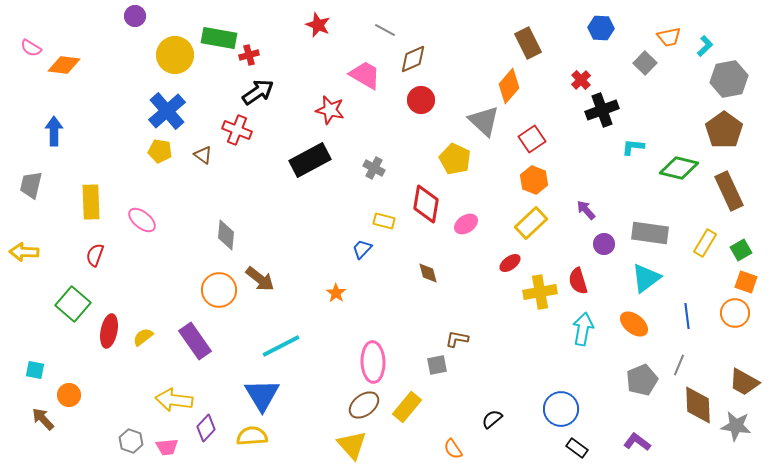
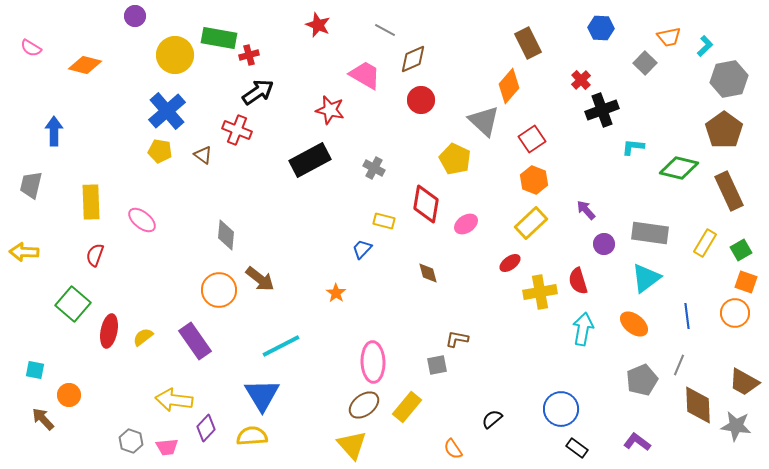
orange diamond at (64, 65): moved 21 px right; rotated 8 degrees clockwise
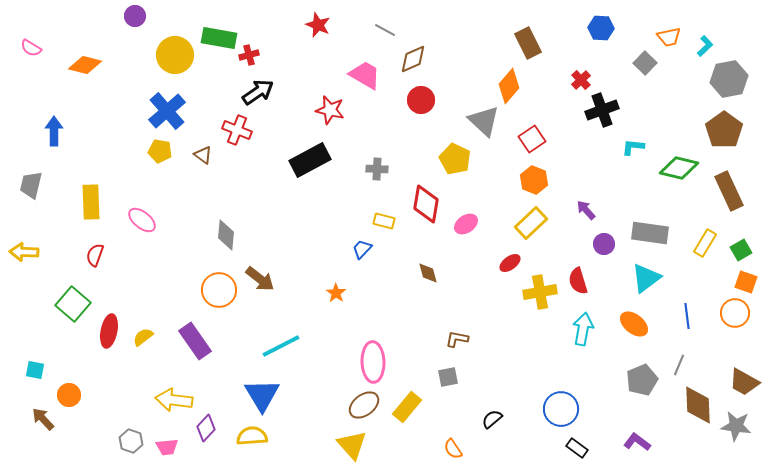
gray cross at (374, 168): moved 3 px right, 1 px down; rotated 25 degrees counterclockwise
gray square at (437, 365): moved 11 px right, 12 px down
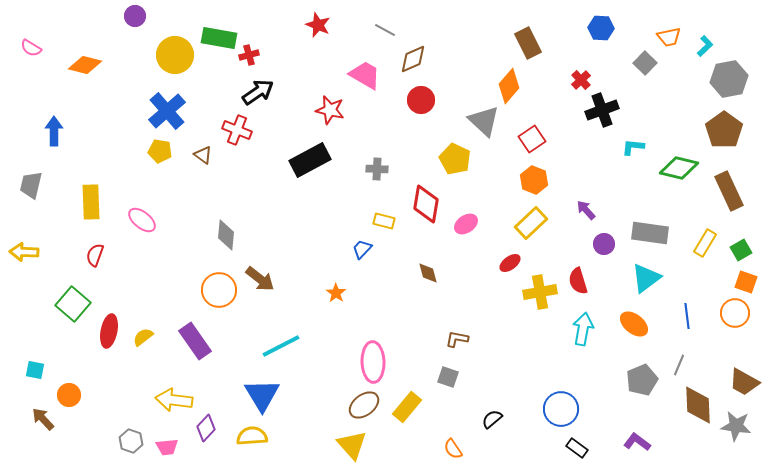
gray square at (448, 377): rotated 30 degrees clockwise
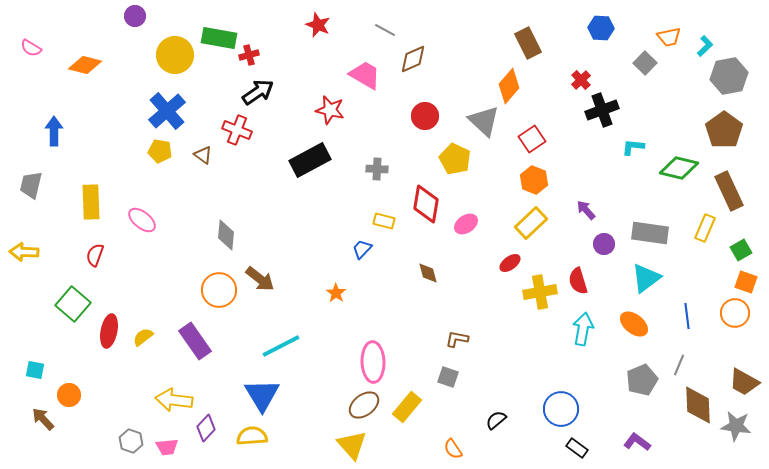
gray hexagon at (729, 79): moved 3 px up
red circle at (421, 100): moved 4 px right, 16 px down
yellow rectangle at (705, 243): moved 15 px up; rotated 8 degrees counterclockwise
black semicircle at (492, 419): moved 4 px right, 1 px down
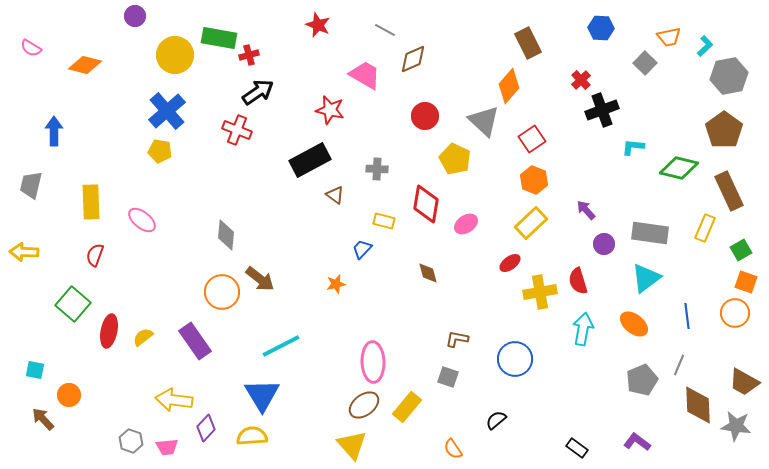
brown triangle at (203, 155): moved 132 px right, 40 px down
orange circle at (219, 290): moved 3 px right, 2 px down
orange star at (336, 293): moved 9 px up; rotated 24 degrees clockwise
blue circle at (561, 409): moved 46 px left, 50 px up
